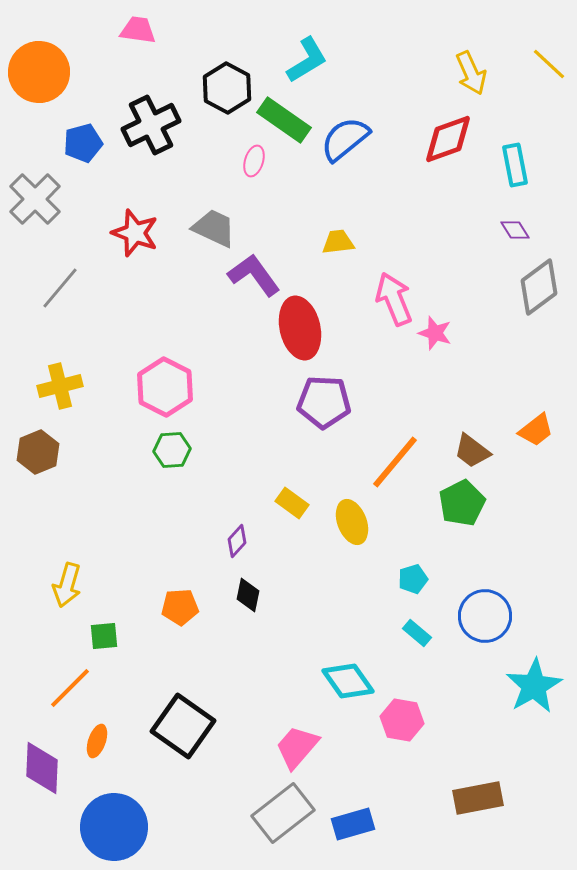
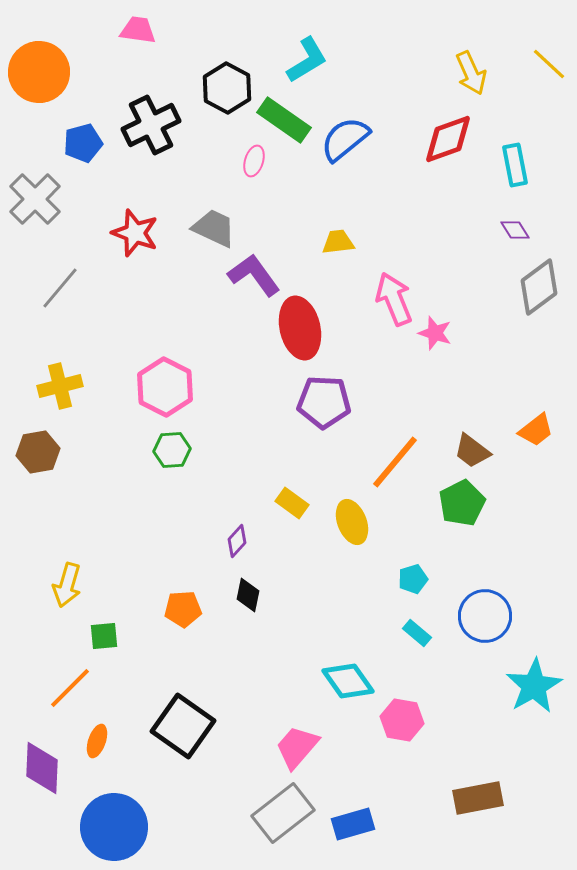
brown hexagon at (38, 452): rotated 12 degrees clockwise
orange pentagon at (180, 607): moved 3 px right, 2 px down
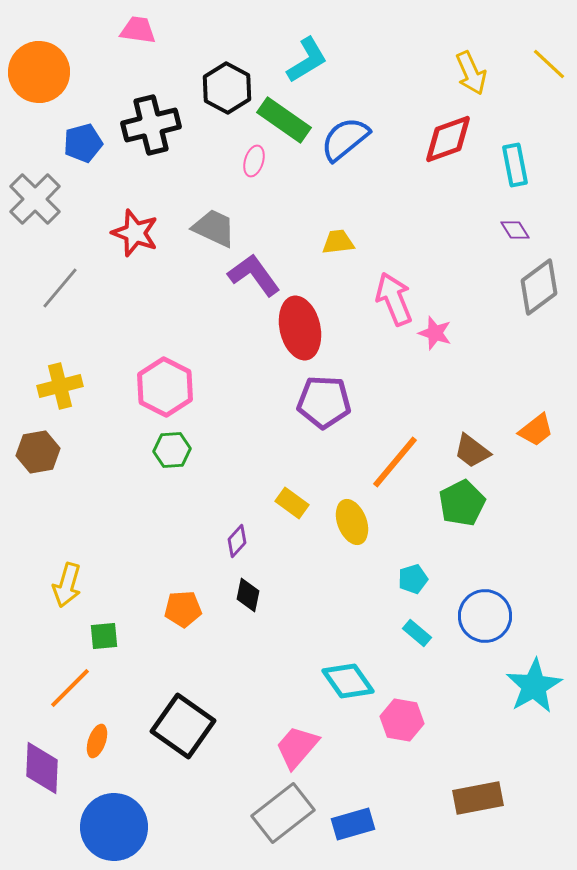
black cross at (151, 125): rotated 12 degrees clockwise
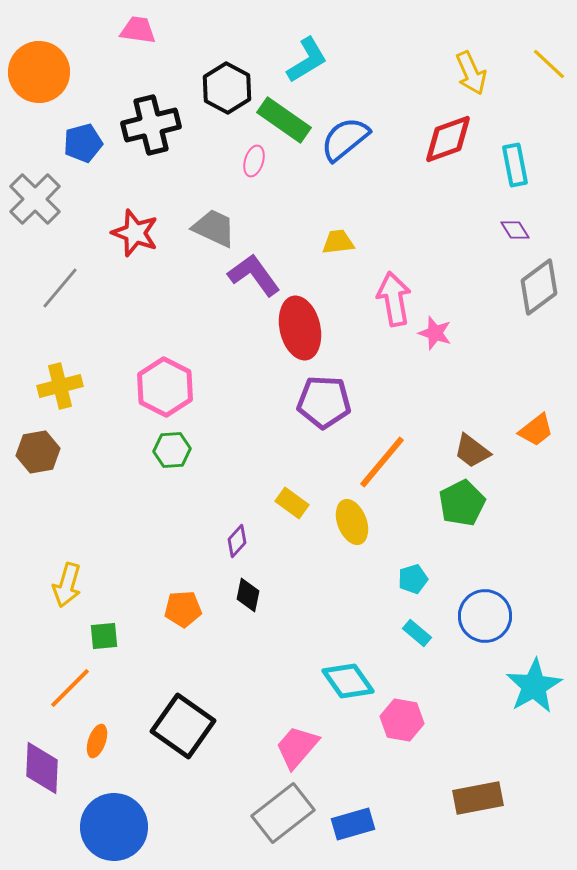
pink arrow at (394, 299): rotated 12 degrees clockwise
orange line at (395, 462): moved 13 px left
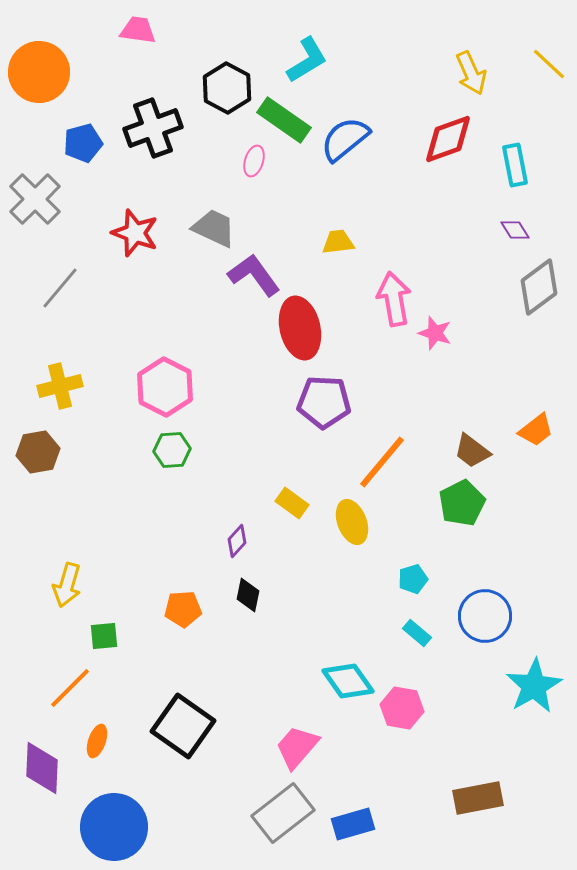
black cross at (151, 125): moved 2 px right, 3 px down; rotated 6 degrees counterclockwise
pink hexagon at (402, 720): moved 12 px up
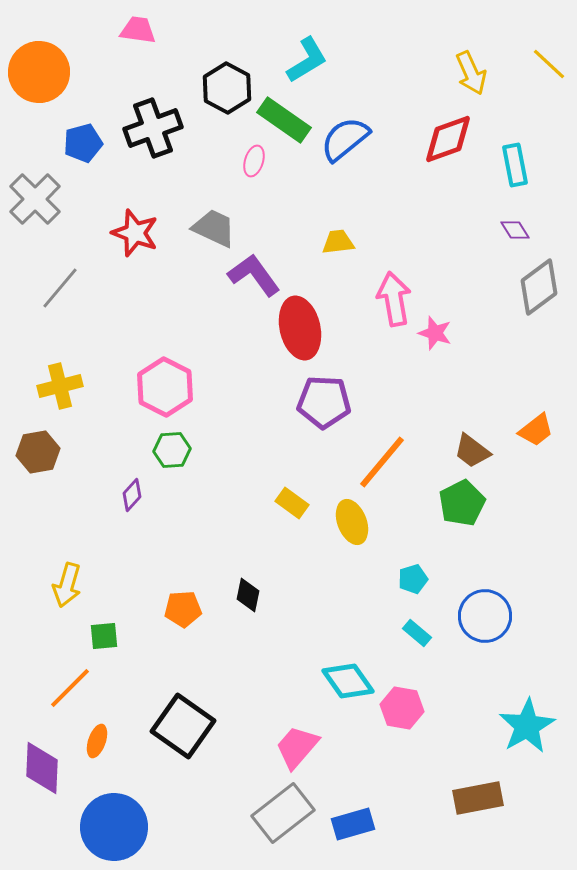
purple diamond at (237, 541): moved 105 px left, 46 px up
cyan star at (534, 686): moved 7 px left, 40 px down
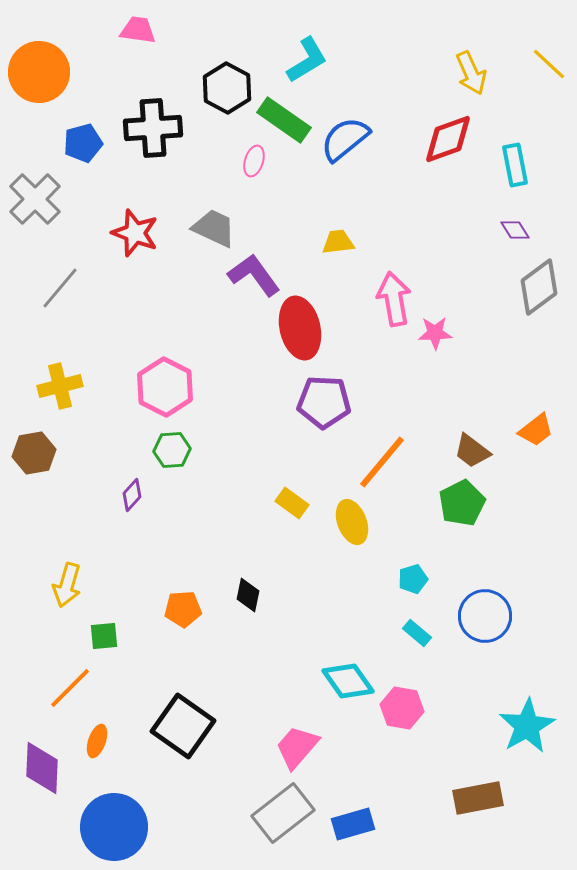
black cross at (153, 128): rotated 16 degrees clockwise
pink star at (435, 333): rotated 20 degrees counterclockwise
brown hexagon at (38, 452): moved 4 px left, 1 px down
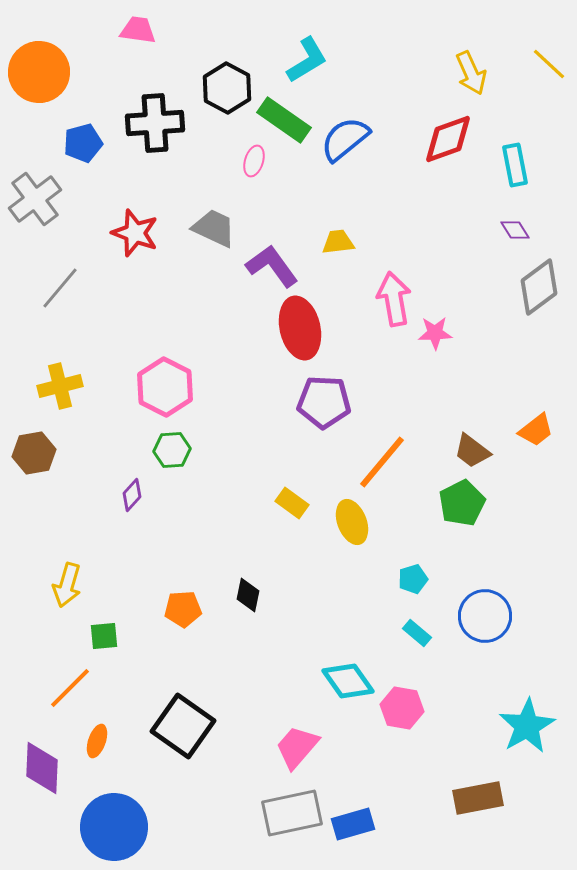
black cross at (153, 128): moved 2 px right, 5 px up
gray cross at (35, 199): rotated 8 degrees clockwise
purple L-shape at (254, 275): moved 18 px right, 9 px up
gray rectangle at (283, 813): moved 9 px right; rotated 26 degrees clockwise
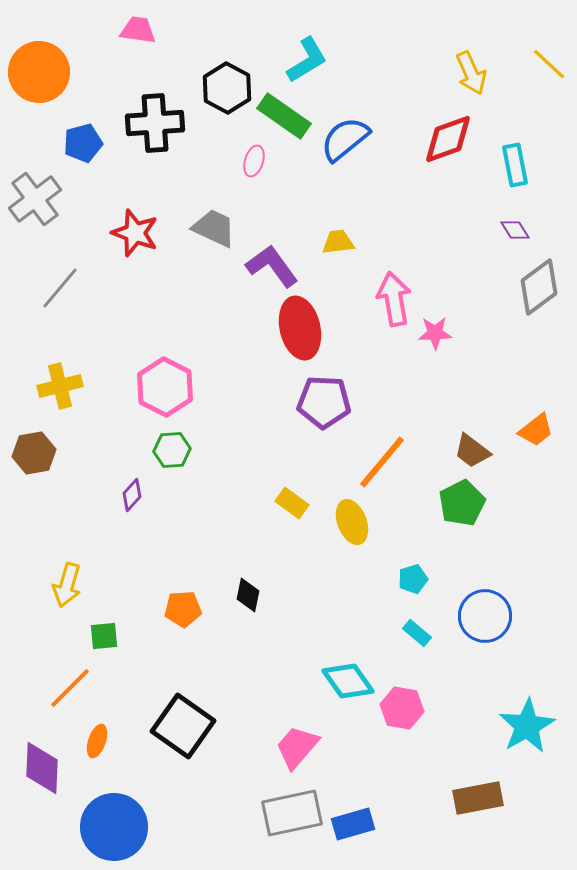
green rectangle at (284, 120): moved 4 px up
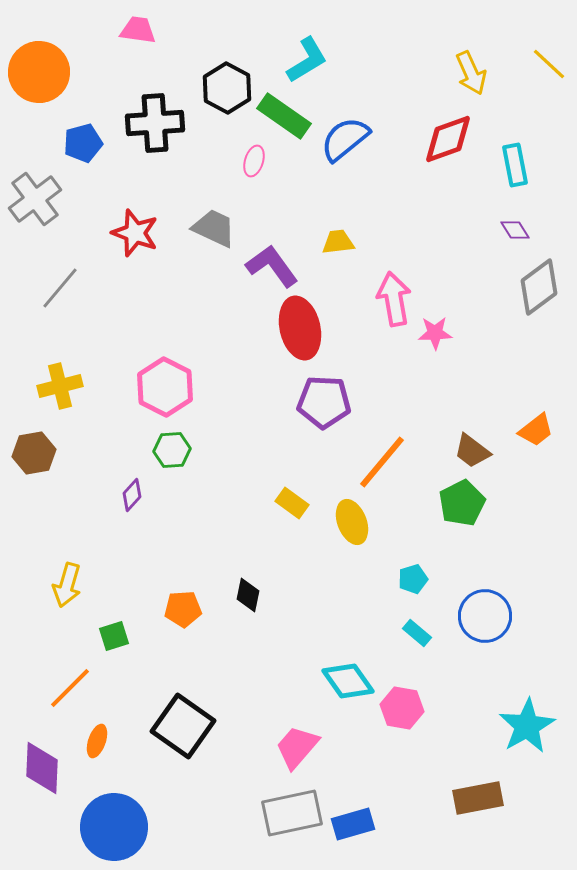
green square at (104, 636): moved 10 px right; rotated 12 degrees counterclockwise
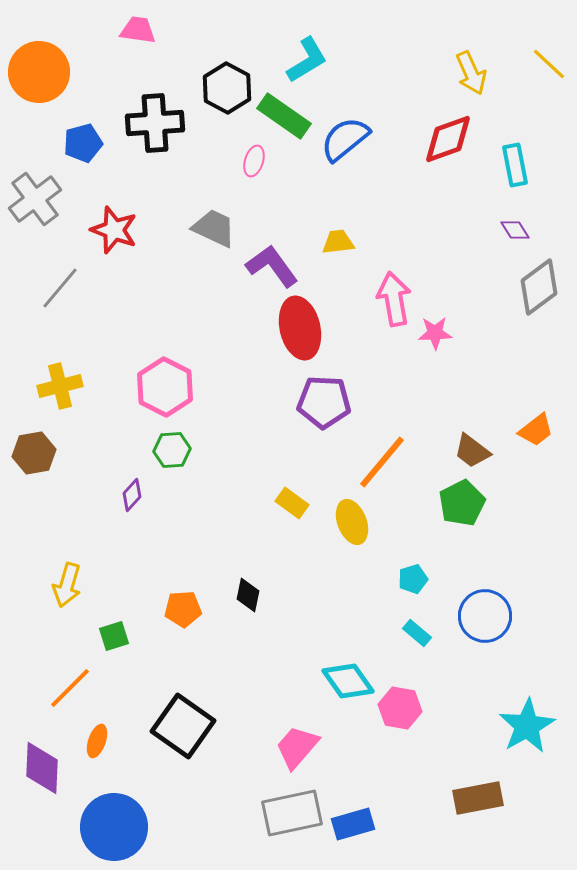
red star at (135, 233): moved 21 px left, 3 px up
pink hexagon at (402, 708): moved 2 px left
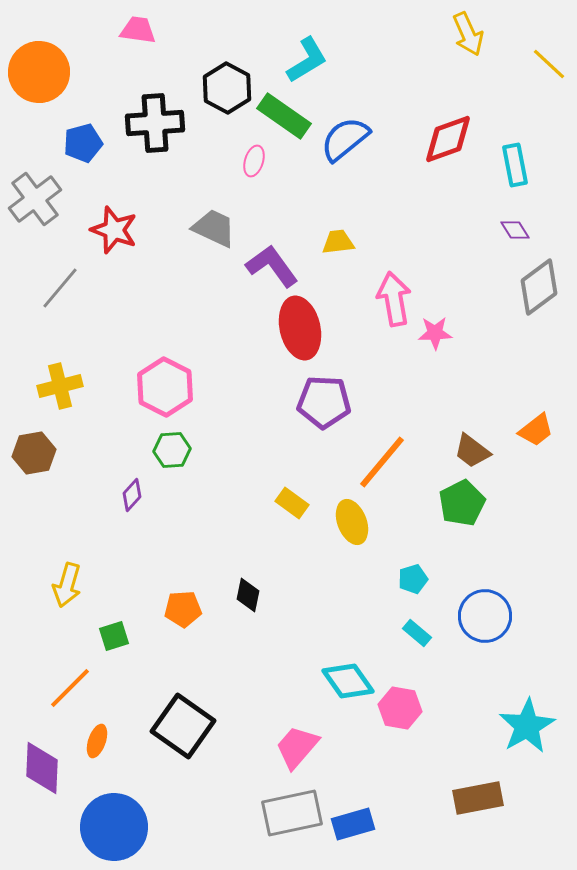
yellow arrow at (471, 73): moved 3 px left, 39 px up
